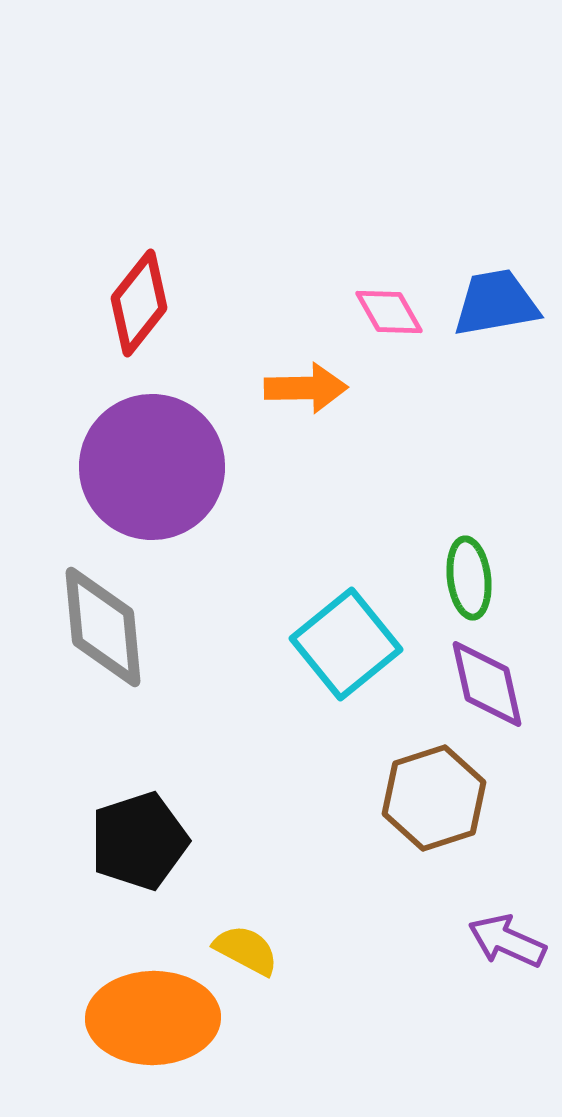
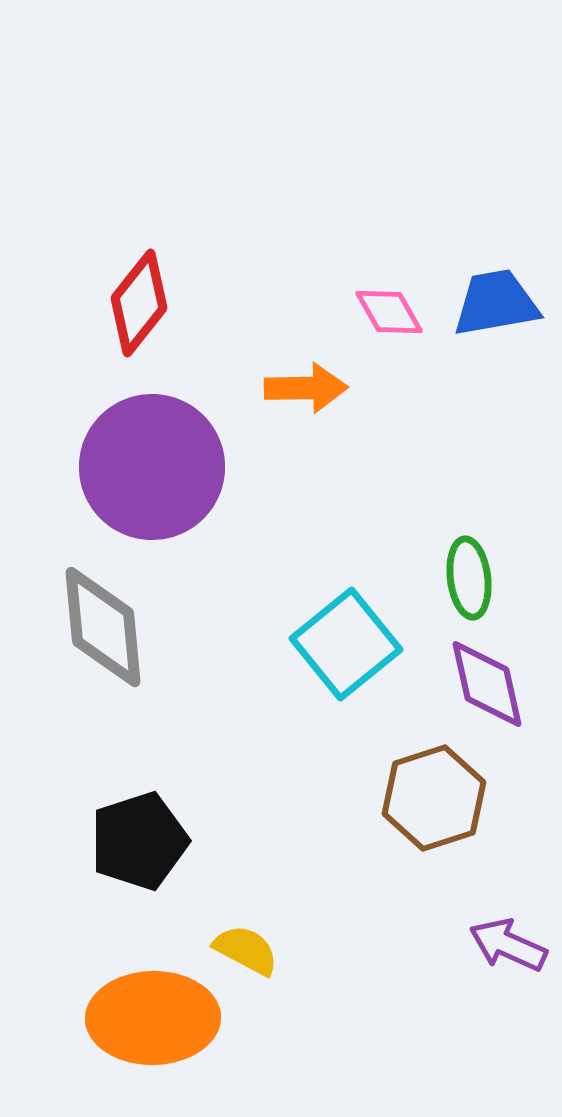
purple arrow: moved 1 px right, 4 px down
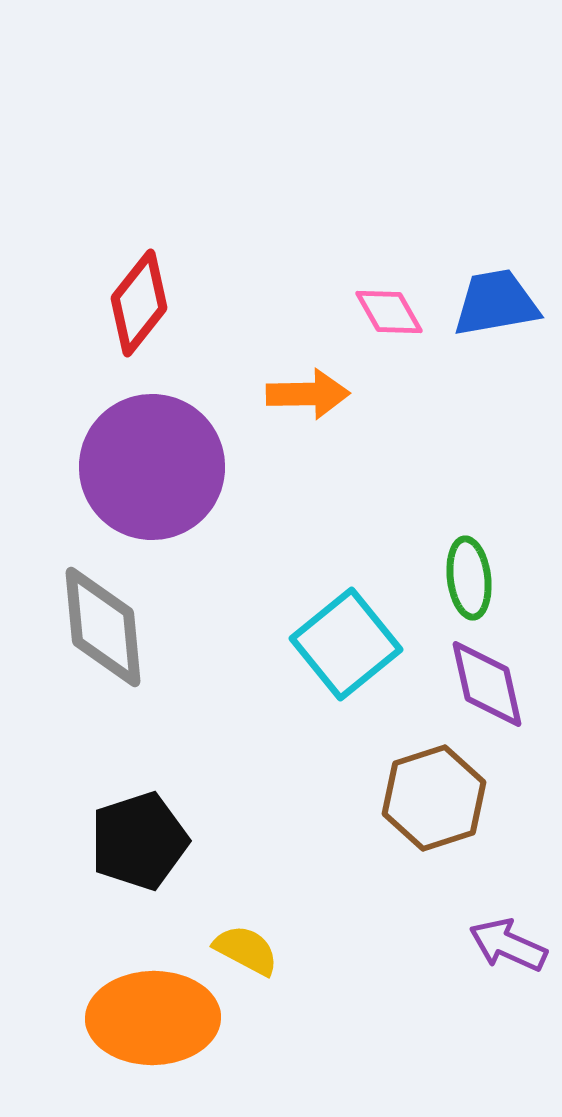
orange arrow: moved 2 px right, 6 px down
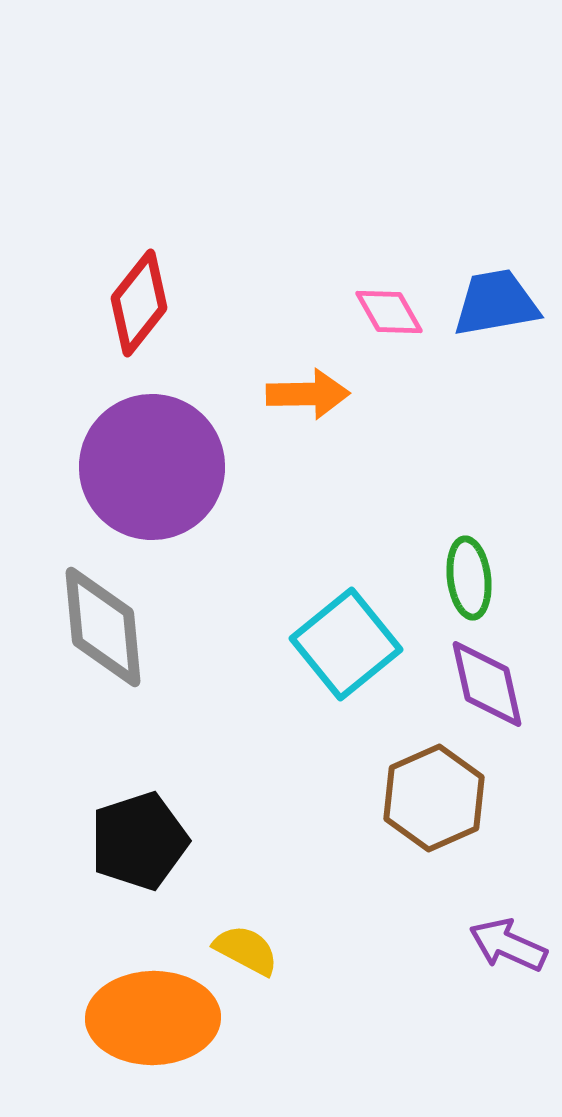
brown hexagon: rotated 6 degrees counterclockwise
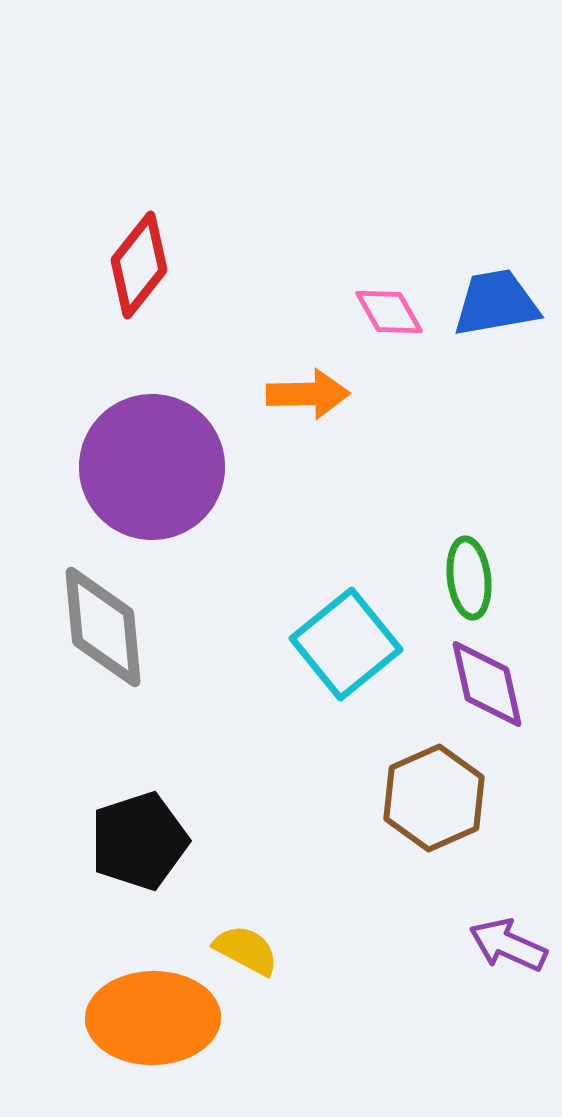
red diamond: moved 38 px up
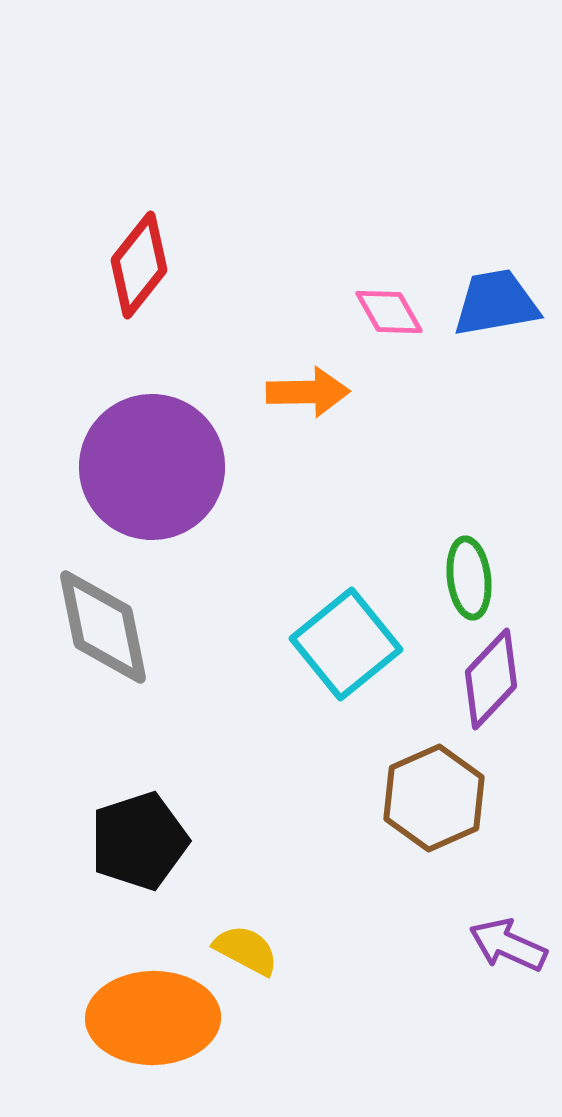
orange arrow: moved 2 px up
gray diamond: rotated 6 degrees counterclockwise
purple diamond: moved 4 px right, 5 px up; rotated 56 degrees clockwise
